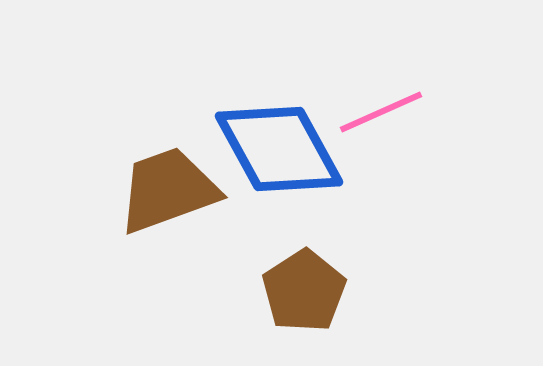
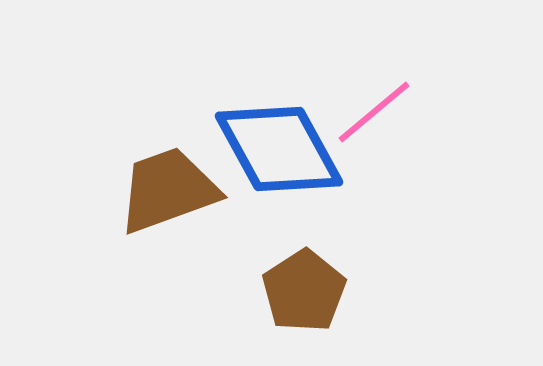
pink line: moved 7 px left; rotated 16 degrees counterclockwise
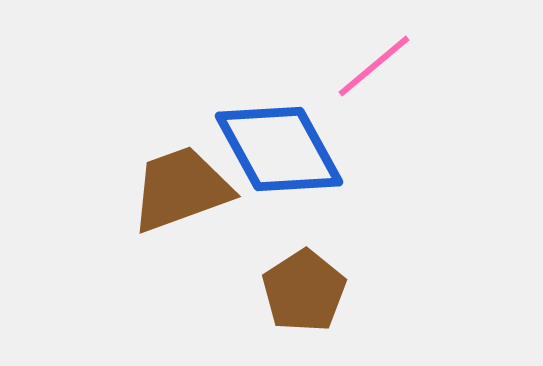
pink line: moved 46 px up
brown trapezoid: moved 13 px right, 1 px up
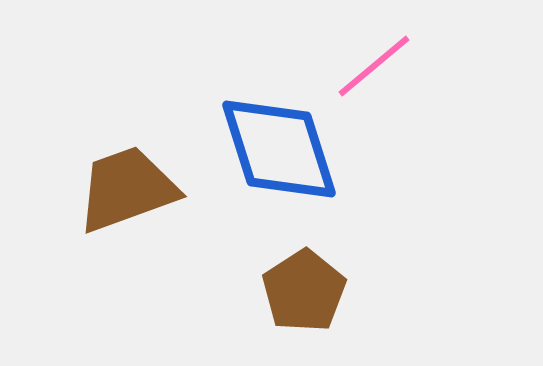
blue diamond: rotated 11 degrees clockwise
brown trapezoid: moved 54 px left
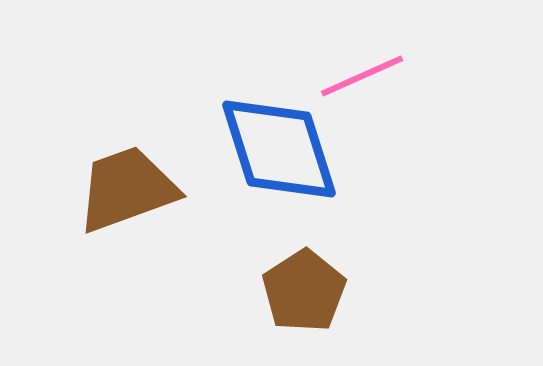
pink line: moved 12 px left, 10 px down; rotated 16 degrees clockwise
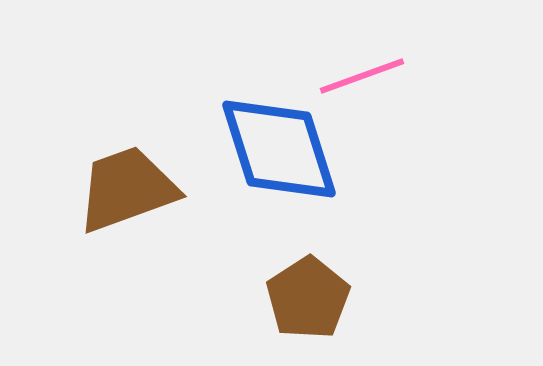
pink line: rotated 4 degrees clockwise
brown pentagon: moved 4 px right, 7 px down
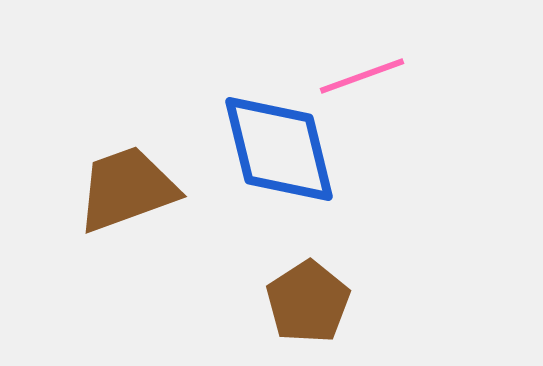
blue diamond: rotated 4 degrees clockwise
brown pentagon: moved 4 px down
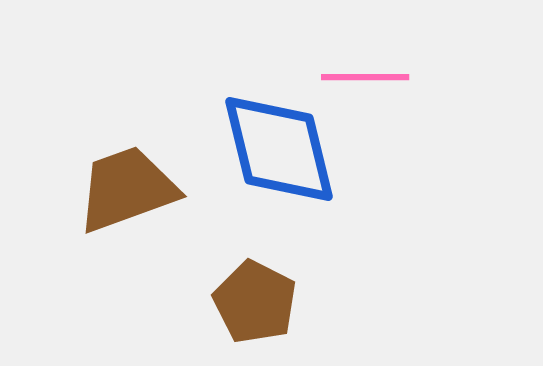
pink line: moved 3 px right, 1 px down; rotated 20 degrees clockwise
brown pentagon: moved 53 px left; rotated 12 degrees counterclockwise
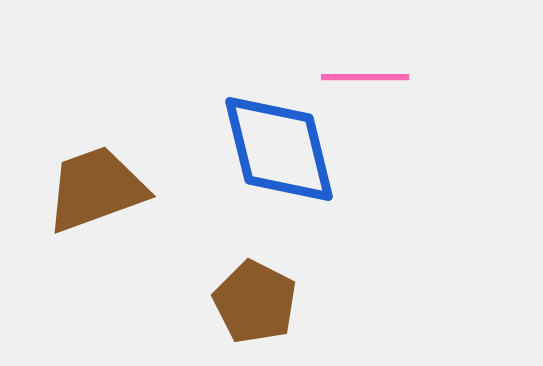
brown trapezoid: moved 31 px left
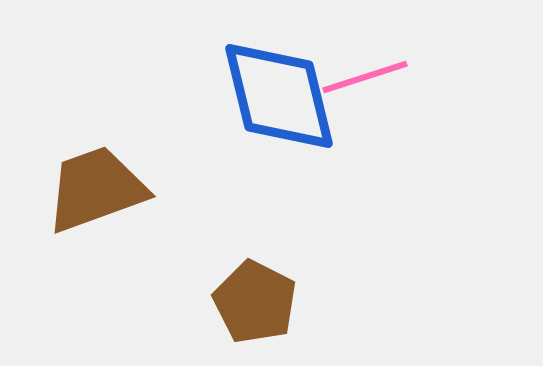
pink line: rotated 18 degrees counterclockwise
blue diamond: moved 53 px up
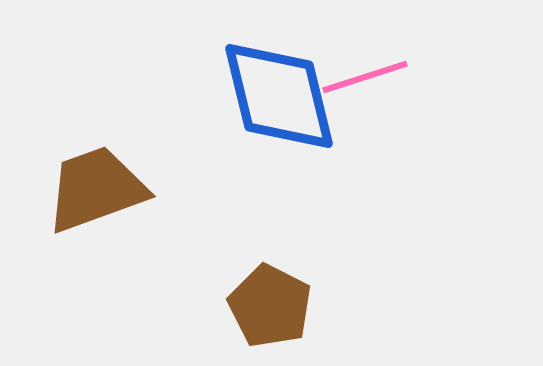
brown pentagon: moved 15 px right, 4 px down
